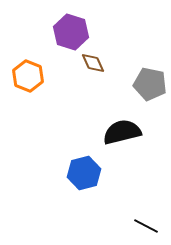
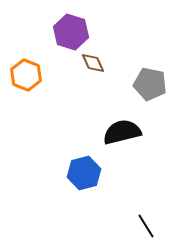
orange hexagon: moved 2 px left, 1 px up
black line: rotated 30 degrees clockwise
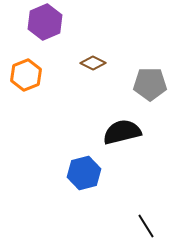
purple hexagon: moved 26 px left, 10 px up; rotated 20 degrees clockwise
brown diamond: rotated 40 degrees counterclockwise
orange hexagon: rotated 16 degrees clockwise
gray pentagon: rotated 12 degrees counterclockwise
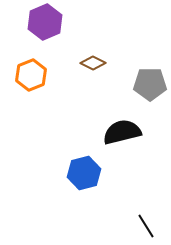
orange hexagon: moved 5 px right
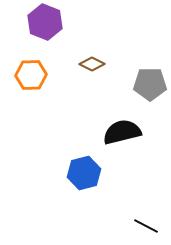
purple hexagon: rotated 16 degrees counterclockwise
brown diamond: moved 1 px left, 1 px down
orange hexagon: rotated 20 degrees clockwise
black line: rotated 30 degrees counterclockwise
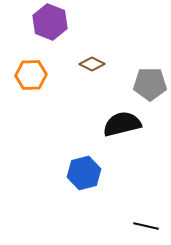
purple hexagon: moved 5 px right
black semicircle: moved 8 px up
black line: rotated 15 degrees counterclockwise
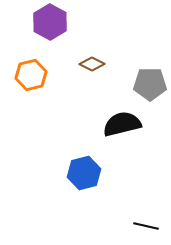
purple hexagon: rotated 8 degrees clockwise
orange hexagon: rotated 12 degrees counterclockwise
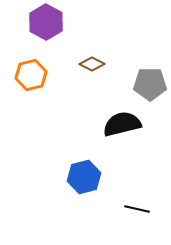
purple hexagon: moved 4 px left
blue hexagon: moved 4 px down
black line: moved 9 px left, 17 px up
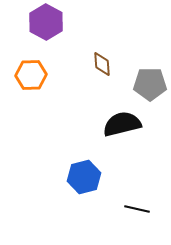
brown diamond: moved 10 px right; rotated 60 degrees clockwise
orange hexagon: rotated 12 degrees clockwise
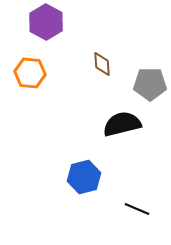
orange hexagon: moved 1 px left, 2 px up; rotated 8 degrees clockwise
black line: rotated 10 degrees clockwise
